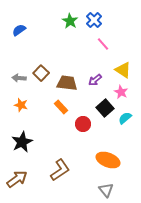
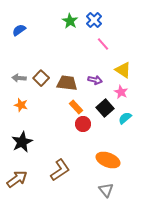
brown square: moved 5 px down
purple arrow: rotated 128 degrees counterclockwise
orange rectangle: moved 15 px right
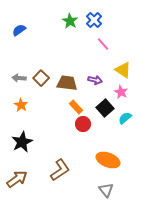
orange star: rotated 16 degrees clockwise
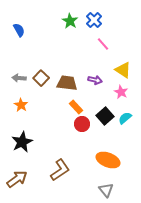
blue semicircle: rotated 96 degrees clockwise
black square: moved 8 px down
red circle: moved 1 px left
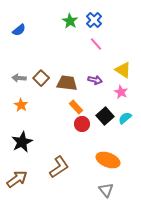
blue semicircle: rotated 80 degrees clockwise
pink line: moved 7 px left
brown L-shape: moved 1 px left, 3 px up
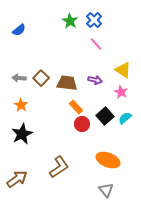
black star: moved 8 px up
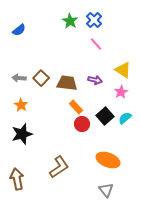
pink star: rotated 16 degrees clockwise
black star: rotated 10 degrees clockwise
brown arrow: rotated 65 degrees counterclockwise
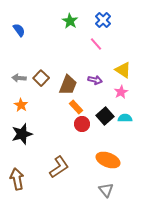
blue cross: moved 9 px right
blue semicircle: rotated 88 degrees counterclockwise
brown trapezoid: moved 1 px right, 2 px down; rotated 105 degrees clockwise
cyan semicircle: rotated 40 degrees clockwise
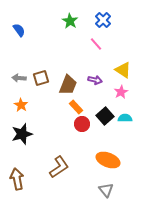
brown square: rotated 28 degrees clockwise
